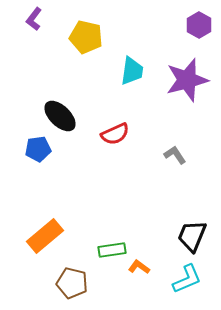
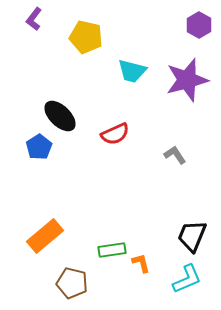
cyan trapezoid: rotated 96 degrees clockwise
blue pentagon: moved 1 px right, 2 px up; rotated 25 degrees counterclockwise
orange L-shape: moved 2 px right, 4 px up; rotated 40 degrees clockwise
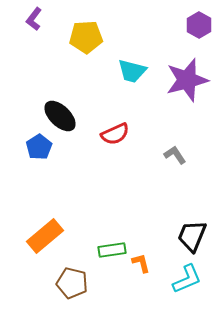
yellow pentagon: rotated 16 degrees counterclockwise
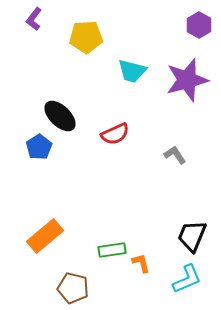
brown pentagon: moved 1 px right, 5 px down
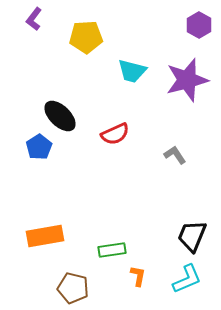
orange rectangle: rotated 30 degrees clockwise
orange L-shape: moved 3 px left, 13 px down; rotated 25 degrees clockwise
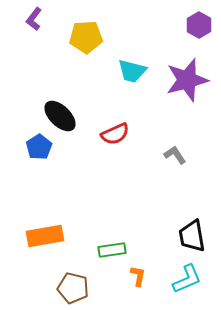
black trapezoid: rotated 32 degrees counterclockwise
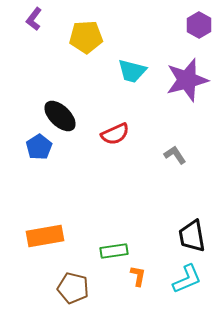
green rectangle: moved 2 px right, 1 px down
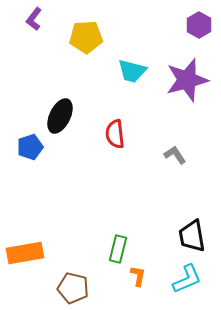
black ellipse: rotated 72 degrees clockwise
red semicircle: rotated 108 degrees clockwise
blue pentagon: moved 9 px left; rotated 15 degrees clockwise
orange rectangle: moved 20 px left, 17 px down
green rectangle: moved 4 px right, 2 px up; rotated 68 degrees counterclockwise
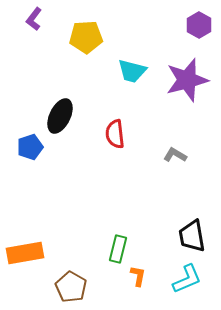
gray L-shape: rotated 25 degrees counterclockwise
brown pentagon: moved 2 px left, 1 px up; rotated 16 degrees clockwise
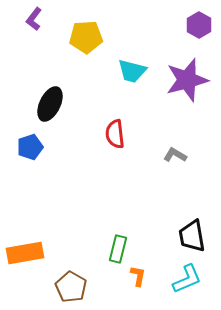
black ellipse: moved 10 px left, 12 px up
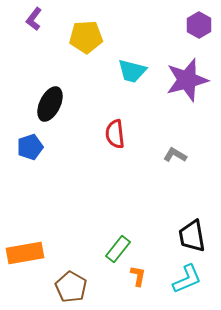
green rectangle: rotated 24 degrees clockwise
